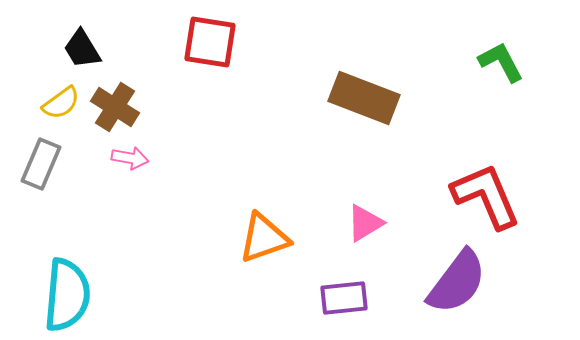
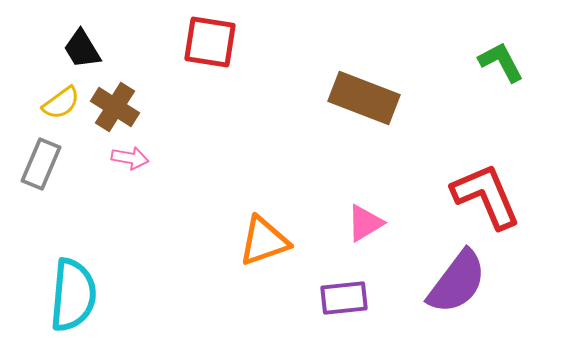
orange triangle: moved 3 px down
cyan semicircle: moved 6 px right
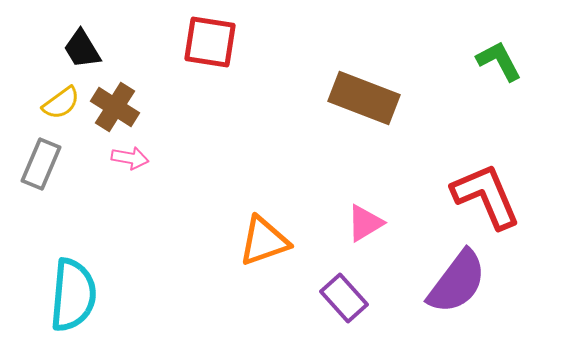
green L-shape: moved 2 px left, 1 px up
purple rectangle: rotated 54 degrees clockwise
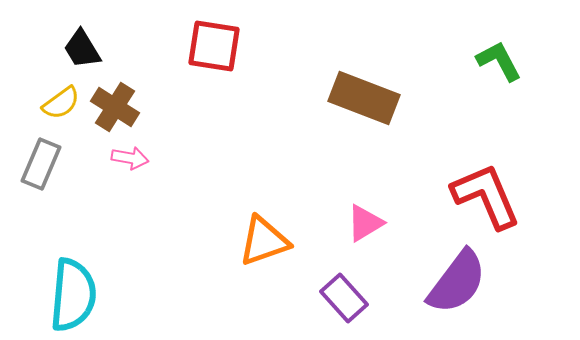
red square: moved 4 px right, 4 px down
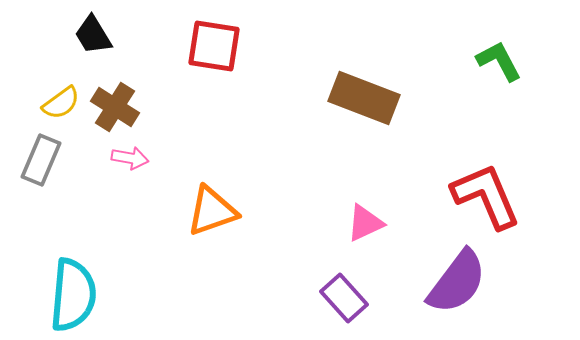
black trapezoid: moved 11 px right, 14 px up
gray rectangle: moved 4 px up
pink triangle: rotated 6 degrees clockwise
orange triangle: moved 52 px left, 30 px up
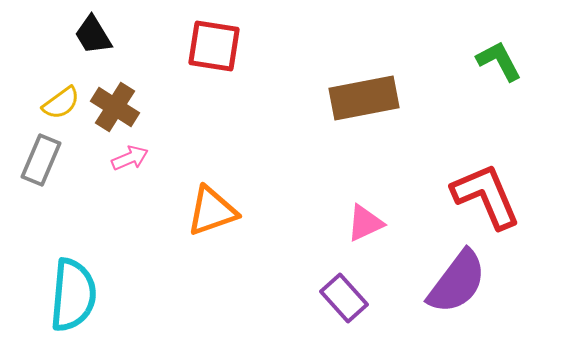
brown rectangle: rotated 32 degrees counterclockwise
pink arrow: rotated 33 degrees counterclockwise
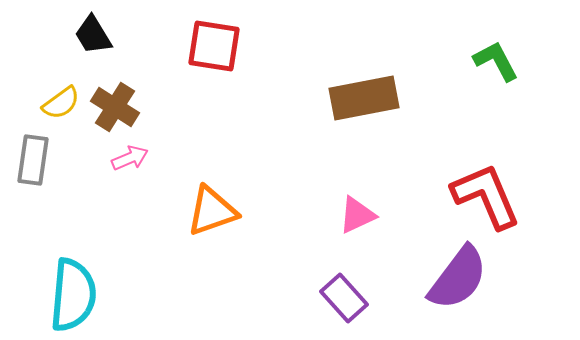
green L-shape: moved 3 px left
gray rectangle: moved 8 px left; rotated 15 degrees counterclockwise
pink triangle: moved 8 px left, 8 px up
purple semicircle: moved 1 px right, 4 px up
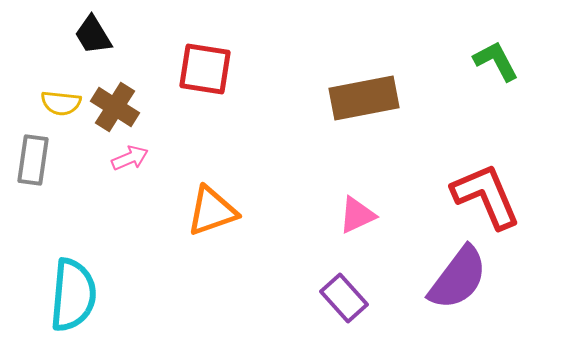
red square: moved 9 px left, 23 px down
yellow semicircle: rotated 42 degrees clockwise
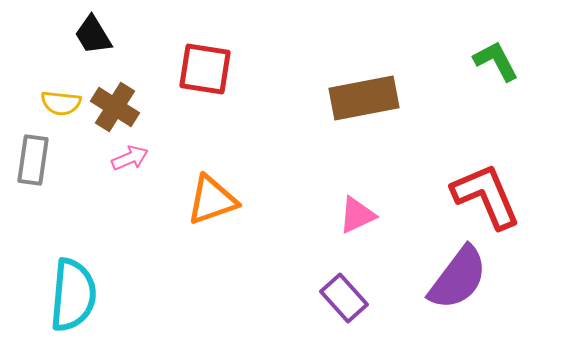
orange triangle: moved 11 px up
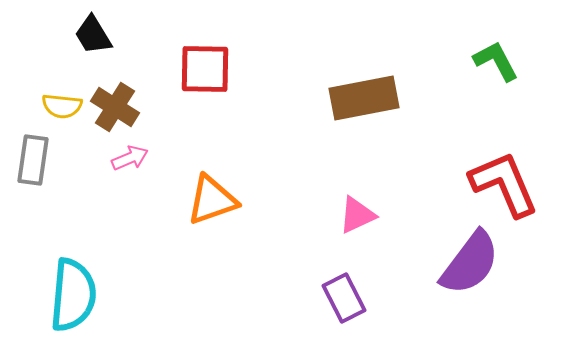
red square: rotated 8 degrees counterclockwise
yellow semicircle: moved 1 px right, 3 px down
red L-shape: moved 18 px right, 12 px up
purple semicircle: moved 12 px right, 15 px up
purple rectangle: rotated 15 degrees clockwise
